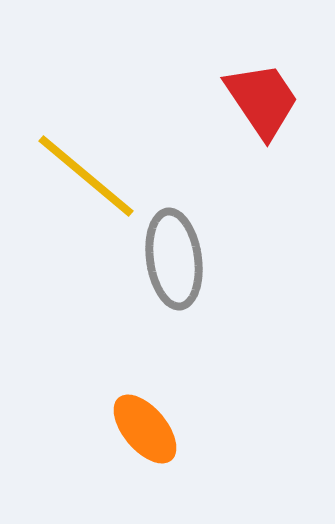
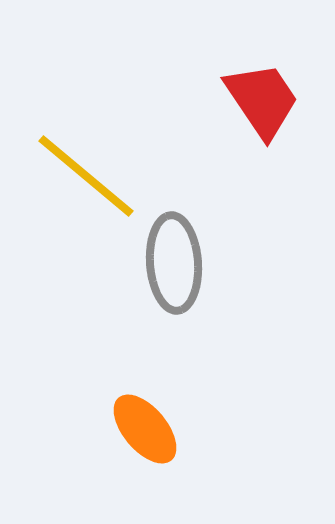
gray ellipse: moved 4 px down; rotated 4 degrees clockwise
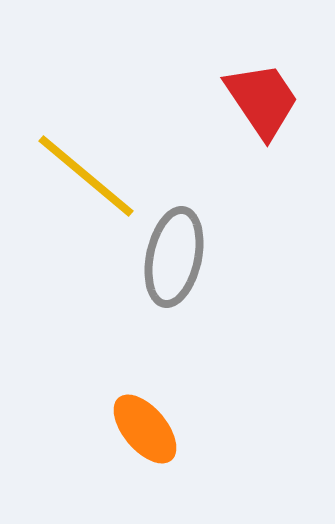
gray ellipse: moved 6 px up; rotated 16 degrees clockwise
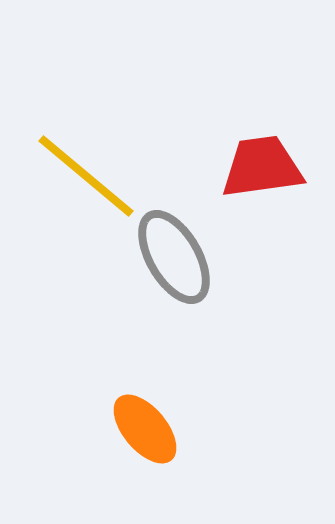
red trapezoid: moved 67 px down; rotated 64 degrees counterclockwise
gray ellipse: rotated 42 degrees counterclockwise
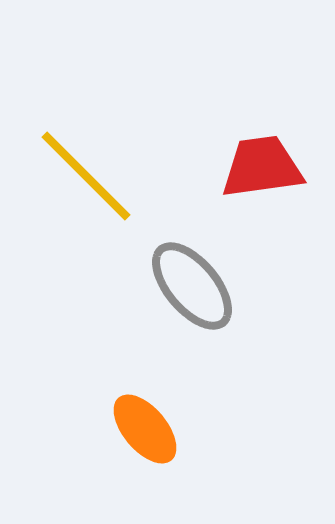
yellow line: rotated 5 degrees clockwise
gray ellipse: moved 18 px right, 29 px down; rotated 10 degrees counterclockwise
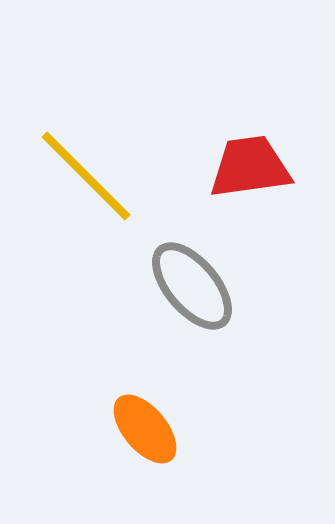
red trapezoid: moved 12 px left
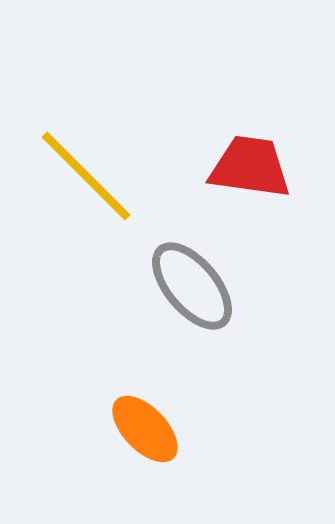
red trapezoid: rotated 16 degrees clockwise
orange ellipse: rotated 4 degrees counterclockwise
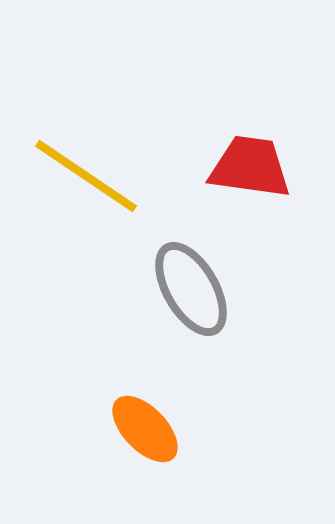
yellow line: rotated 11 degrees counterclockwise
gray ellipse: moved 1 px left, 3 px down; rotated 10 degrees clockwise
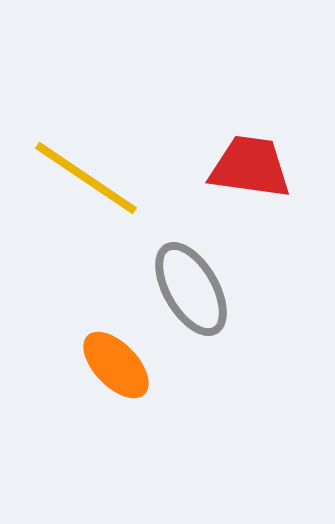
yellow line: moved 2 px down
orange ellipse: moved 29 px left, 64 px up
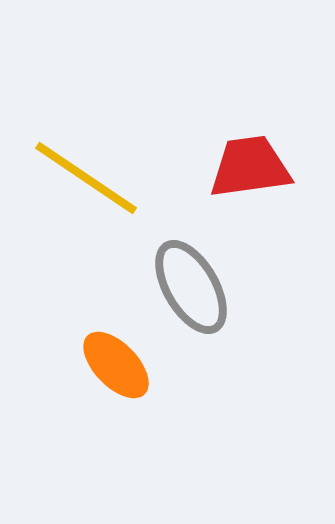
red trapezoid: rotated 16 degrees counterclockwise
gray ellipse: moved 2 px up
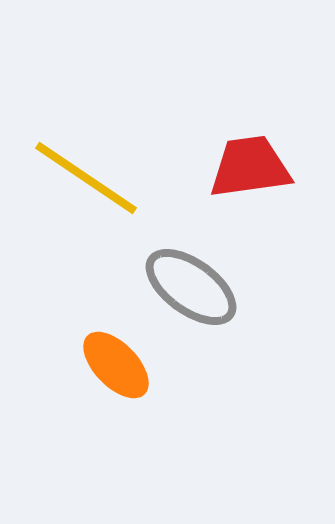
gray ellipse: rotated 24 degrees counterclockwise
